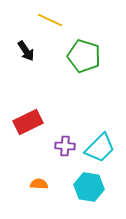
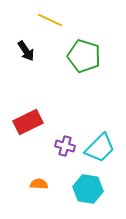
purple cross: rotated 12 degrees clockwise
cyan hexagon: moved 1 px left, 2 px down
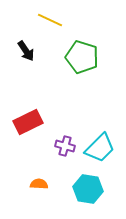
green pentagon: moved 2 px left, 1 px down
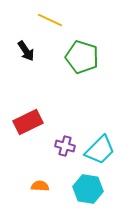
cyan trapezoid: moved 2 px down
orange semicircle: moved 1 px right, 2 px down
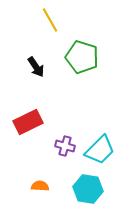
yellow line: rotated 35 degrees clockwise
black arrow: moved 10 px right, 16 px down
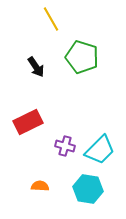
yellow line: moved 1 px right, 1 px up
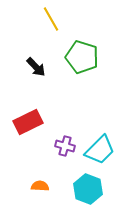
black arrow: rotated 10 degrees counterclockwise
cyan hexagon: rotated 12 degrees clockwise
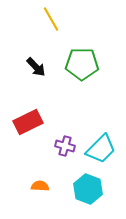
green pentagon: moved 7 px down; rotated 16 degrees counterclockwise
cyan trapezoid: moved 1 px right, 1 px up
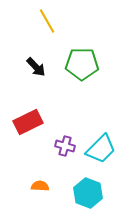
yellow line: moved 4 px left, 2 px down
cyan hexagon: moved 4 px down
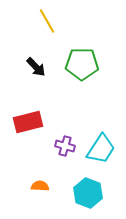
red rectangle: rotated 12 degrees clockwise
cyan trapezoid: rotated 12 degrees counterclockwise
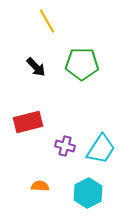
cyan hexagon: rotated 12 degrees clockwise
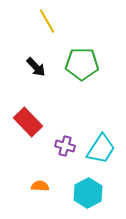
red rectangle: rotated 60 degrees clockwise
